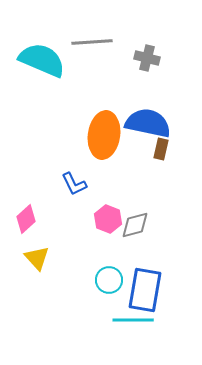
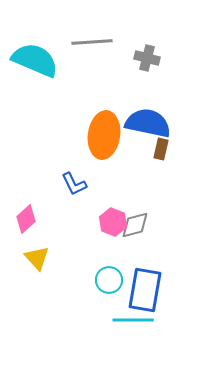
cyan semicircle: moved 7 px left
pink hexagon: moved 5 px right, 3 px down
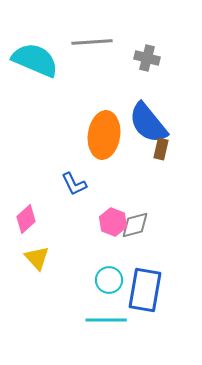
blue semicircle: rotated 141 degrees counterclockwise
cyan line: moved 27 px left
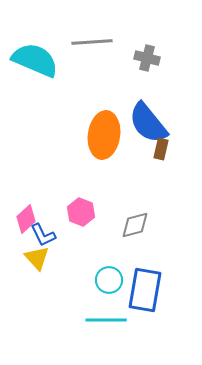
blue L-shape: moved 31 px left, 51 px down
pink hexagon: moved 32 px left, 10 px up
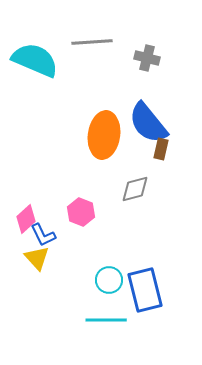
gray diamond: moved 36 px up
blue rectangle: rotated 24 degrees counterclockwise
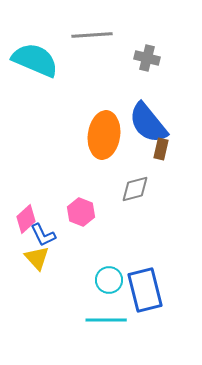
gray line: moved 7 px up
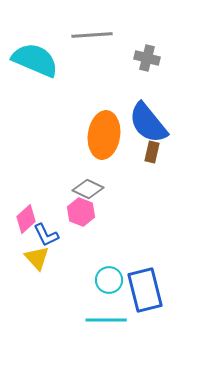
brown rectangle: moved 9 px left, 3 px down
gray diamond: moved 47 px left; rotated 40 degrees clockwise
blue L-shape: moved 3 px right
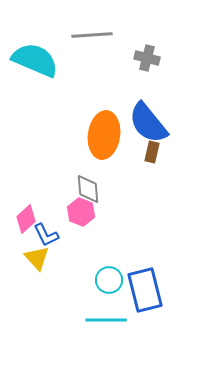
gray diamond: rotated 60 degrees clockwise
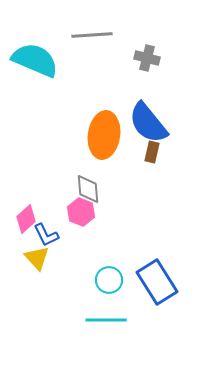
blue rectangle: moved 12 px right, 8 px up; rotated 18 degrees counterclockwise
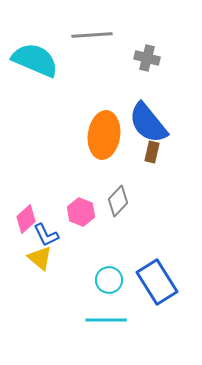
gray diamond: moved 30 px right, 12 px down; rotated 48 degrees clockwise
yellow triangle: moved 3 px right; rotated 8 degrees counterclockwise
